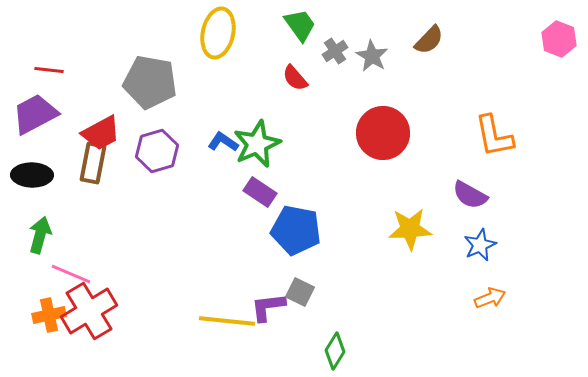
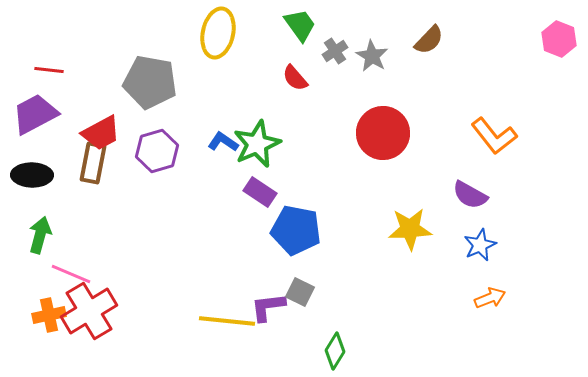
orange L-shape: rotated 27 degrees counterclockwise
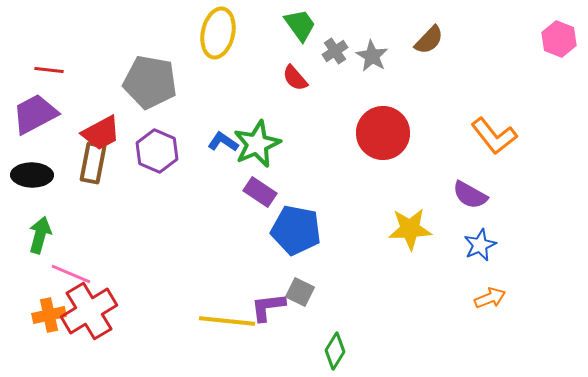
purple hexagon: rotated 21 degrees counterclockwise
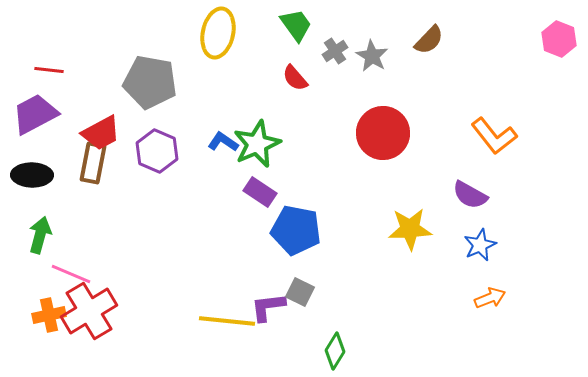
green trapezoid: moved 4 px left
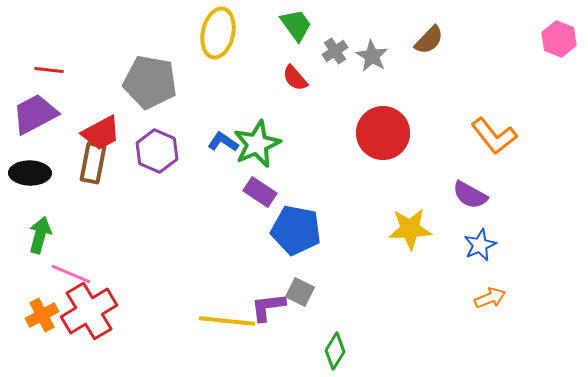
black ellipse: moved 2 px left, 2 px up
orange cross: moved 7 px left; rotated 16 degrees counterclockwise
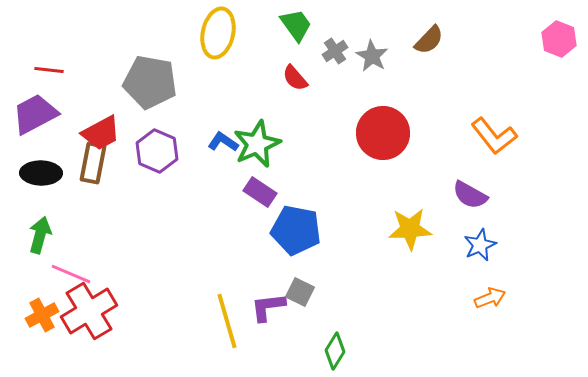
black ellipse: moved 11 px right
yellow line: rotated 68 degrees clockwise
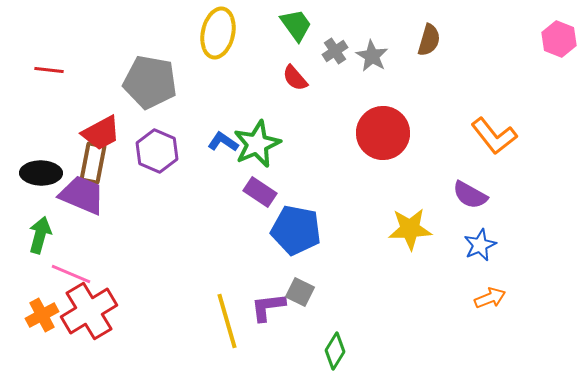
brown semicircle: rotated 28 degrees counterclockwise
purple trapezoid: moved 47 px right, 81 px down; rotated 51 degrees clockwise
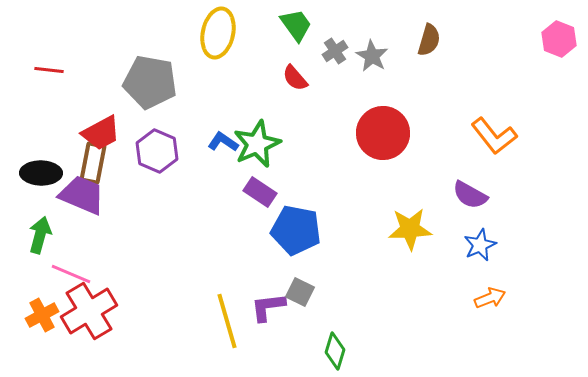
green diamond: rotated 15 degrees counterclockwise
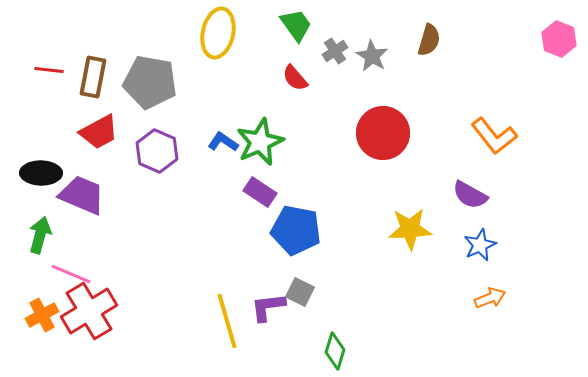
red trapezoid: moved 2 px left, 1 px up
green star: moved 3 px right, 2 px up
brown rectangle: moved 86 px up
